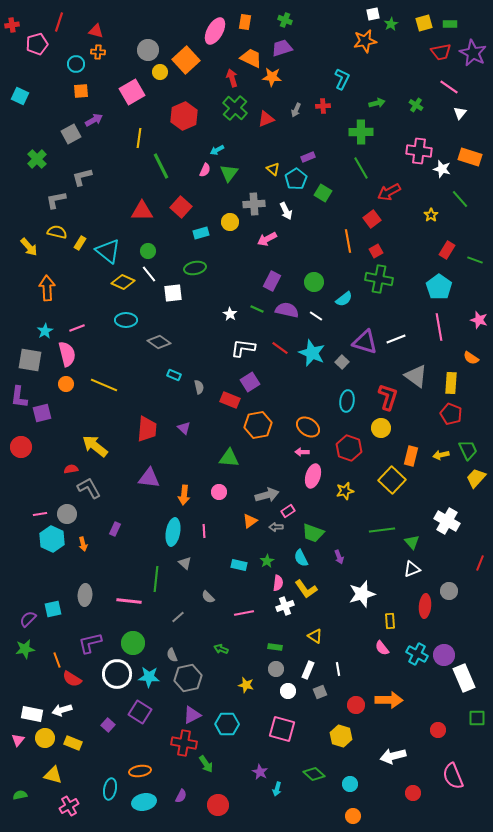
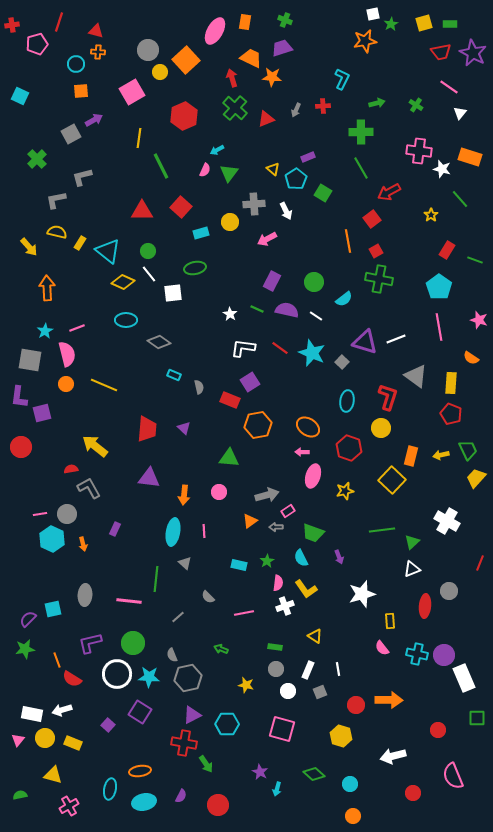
green triangle at (412, 542): rotated 28 degrees clockwise
cyan cross at (417, 654): rotated 15 degrees counterclockwise
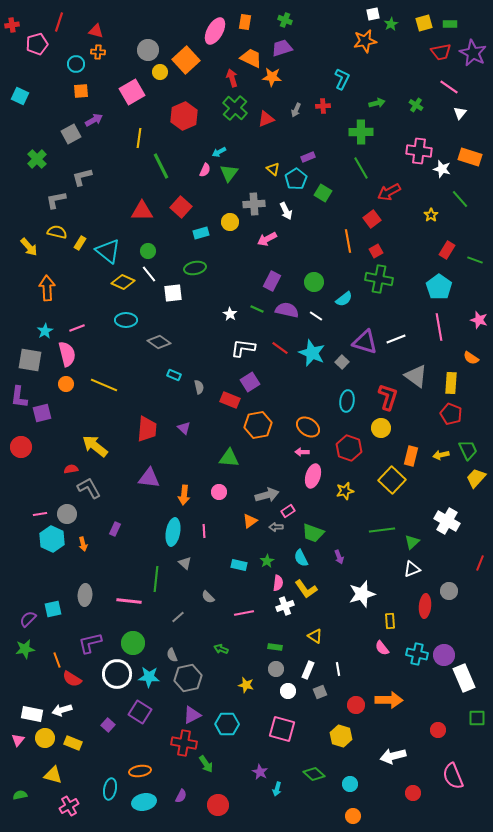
cyan arrow at (217, 150): moved 2 px right, 2 px down
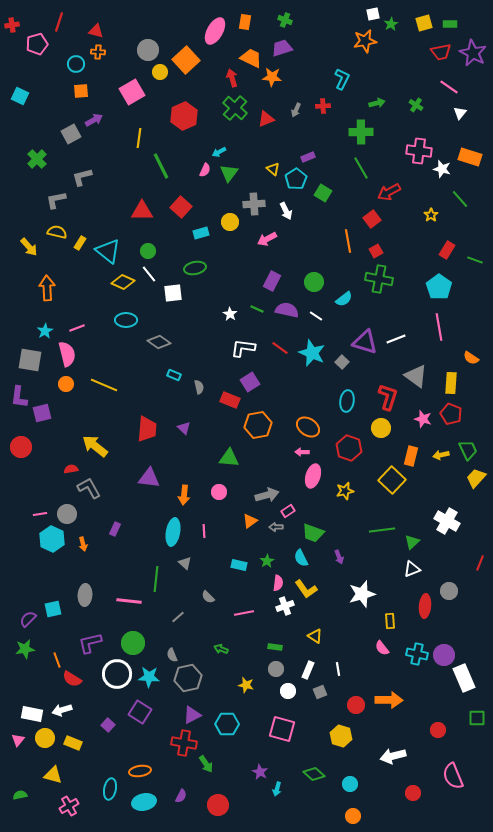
pink star at (479, 320): moved 56 px left, 99 px down
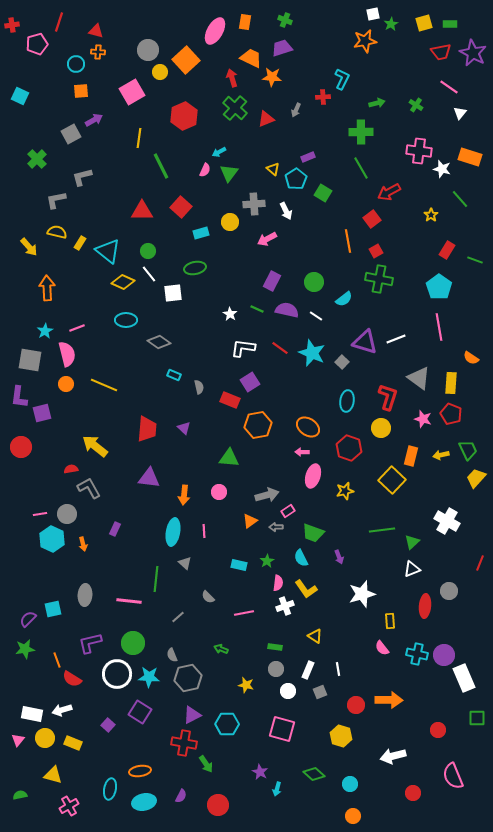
red cross at (323, 106): moved 9 px up
gray triangle at (416, 376): moved 3 px right, 2 px down
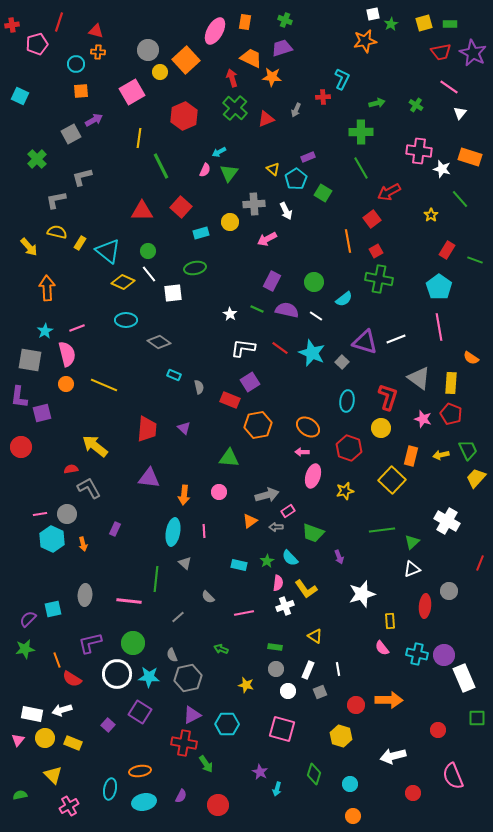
cyan semicircle at (301, 558): moved 11 px left; rotated 18 degrees counterclockwise
green diamond at (314, 774): rotated 65 degrees clockwise
yellow triangle at (53, 775): rotated 30 degrees clockwise
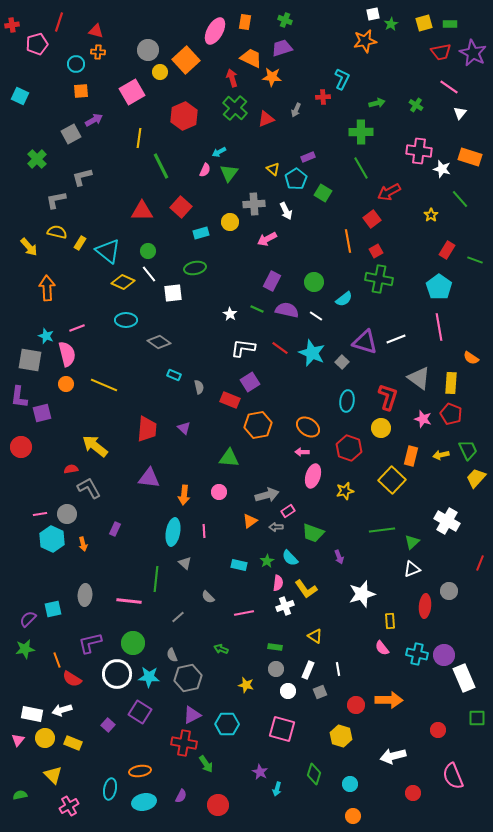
cyan star at (45, 331): moved 1 px right, 5 px down; rotated 21 degrees counterclockwise
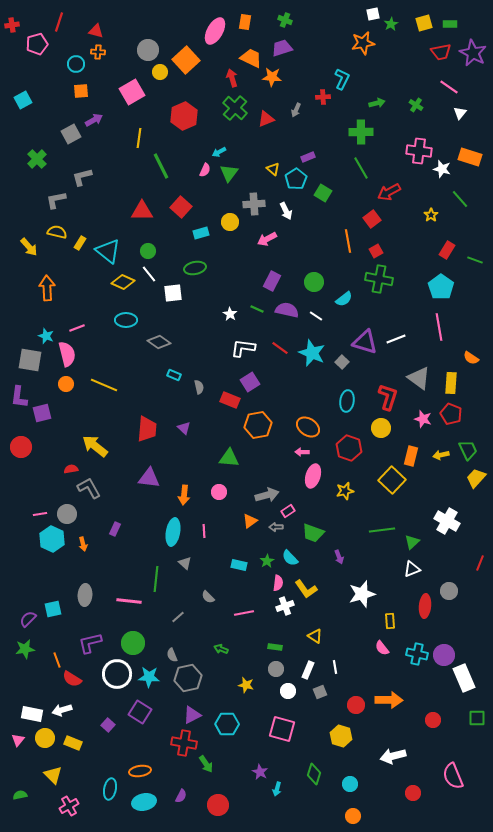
orange star at (365, 41): moved 2 px left, 2 px down
cyan square at (20, 96): moved 3 px right, 4 px down; rotated 36 degrees clockwise
cyan pentagon at (439, 287): moved 2 px right
white line at (338, 669): moved 3 px left, 2 px up
red circle at (438, 730): moved 5 px left, 10 px up
